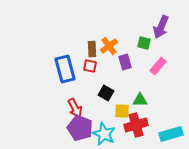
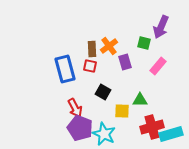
black square: moved 3 px left, 1 px up
red cross: moved 16 px right, 2 px down
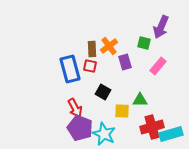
blue rectangle: moved 5 px right
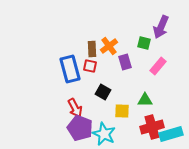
green triangle: moved 5 px right
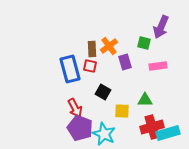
pink rectangle: rotated 42 degrees clockwise
cyan rectangle: moved 3 px left, 1 px up
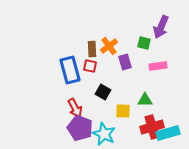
blue rectangle: moved 1 px down
yellow square: moved 1 px right
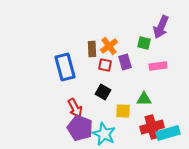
red square: moved 15 px right, 1 px up
blue rectangle: moved 5 px left, 3 px up
green triangle: moved 1 px left, 1 px up
